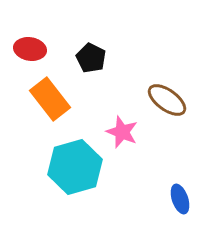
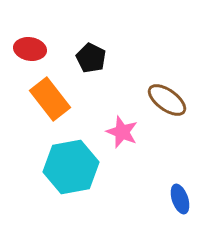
cyan hexagon: moved 4 px left; rotated 6 degrees clockwise
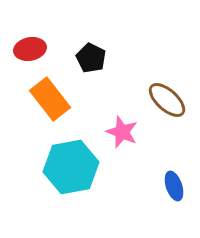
red ellipse: rotated 20 degrees counterclockwise
brown ellipse: rotated 6 degrees clockwise
blue ellipse: moved 6 px left, 13 px up
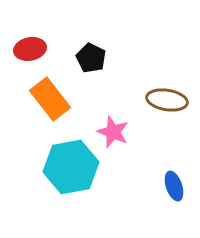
brown ellipse: rotated 33 degrees counterclockwise
pink star: moved 9 px left
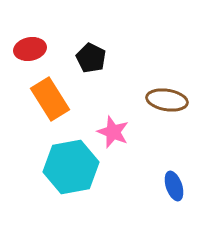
orange rectangle: rotated 6 degrees clockwise
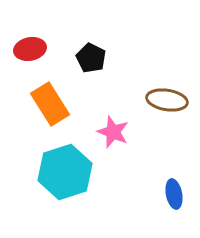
orange rectangle: moved 5 px down
cyan hexagon: moved 6 px left, 5 px down; rotated 8 degrees counterclockwise
blue ellipse: moved 8 px down; rotated 8 degrees clockwise
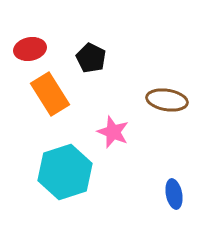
orange rectangle: moved 10 px up
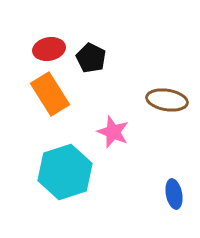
red ellipse: moved 19 px right
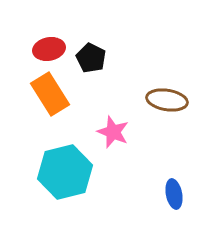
cyan hexagon: rotated 4 degrees clockwise
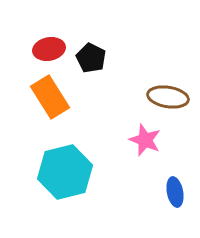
orange rectangle: moved 3 px down
brown ellipse: moved 1 px right, 3 px up
pink star: moved 32 px right, 8 px down
blue ellipse: moved 1 px right, 2 px up
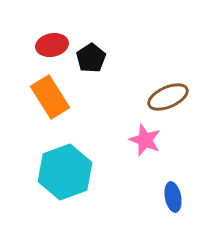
red ellipse: moved 3 px right, 4 px up
black pentagon: rotated 12 degrees clockwise
brown ellipse: rotated 33 degrees counterclockwise
cyan hexagon: rotated 6 degrees counterclockwise
blue ellipse: moved 2 px left, 5 px down
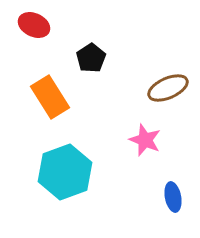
red ellipse: moved 18 px left, 20 px up; rotated 36 degrees clockwise
brown ellipse: moved 9 px up
